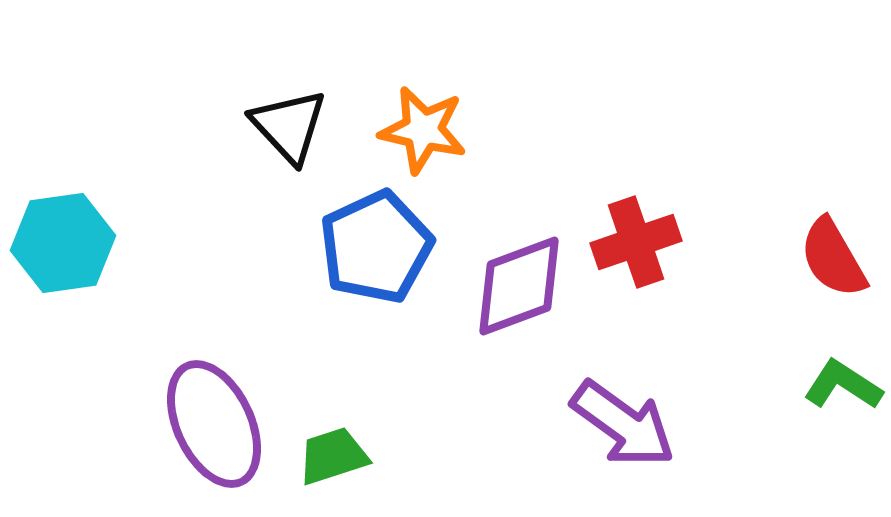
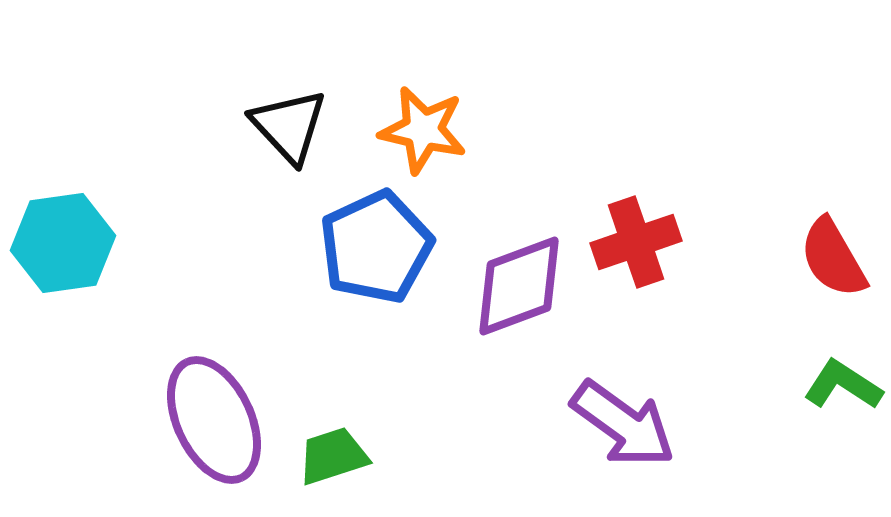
purple ellipse: moved 4 px up
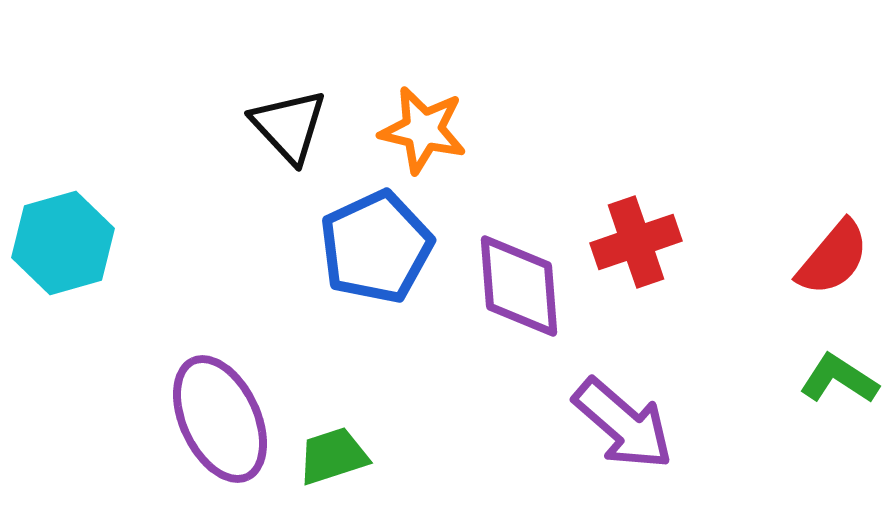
cyan hexagon: rotated 8 degrees counterclockwise
red semicircle: rotated 110 degrees counterclockwise
purple diamond: rotated 74 degrees counterclockwise
green L-shape: moved 4 px left, 6 px up
purple ellipse: moved 6 px right, 1 px up
purple arrow: rotated 5 degrees clockwise
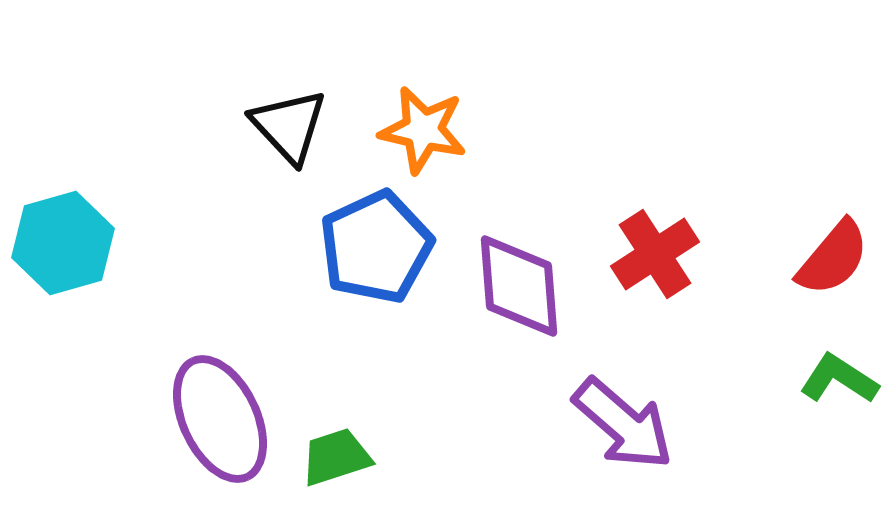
red cross: moved 19 px right, 12 px down; rotated 14 degrees counterclockwise
green trapezoid: moved 3 px right, 1 px down
